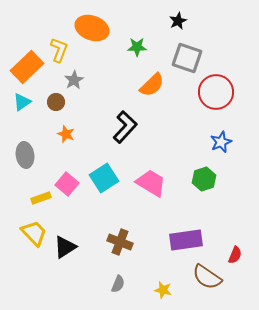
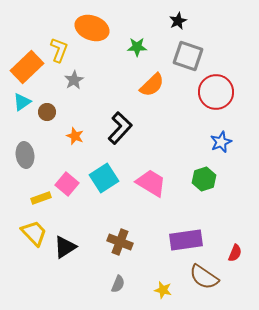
gray square: moved 1 px right, 2 px up
brown circle: moved 9 px left, 10 px down
black L-shape: moved 5 px left, 1 px down
orange star: moved 9 px right, 2 px down
red semicircle: moved 2 px up
brown semicircle: moved 3 px left
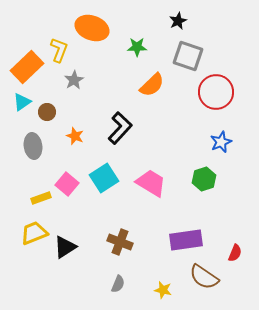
gray ellipse: moved 8 px right, 9 px up
yellow trapezoid: rotated 68 degrees counterclockwise
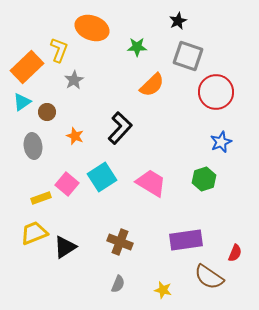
cyan square: moved 2 px left, 1 px up
brown semicircle: moved 5 px right
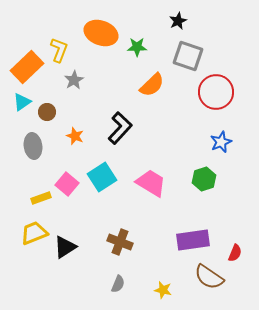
orange ellipse: moved 9 px right, 5 px down
purple rectangle: moved 7 px right
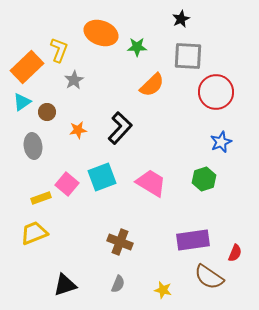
black star: moved 3 px right, 2 px up
gray square: rotated 16 degrees counterclockwise
orange star: moved 3 px right, 6 px up; rotated 30 degrees counterclockwise
cyan square: rotated 12 degrees clockwise
black triangle: moved 38 px down; rotated 15 degrees clockwise
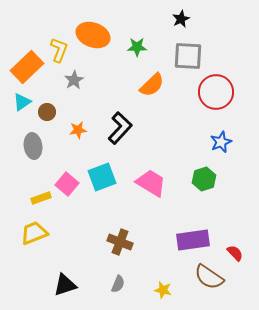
orange ellipse: moved 8 px left, 2 px down
red semicircle: rotated 66 degrees counterclockwise
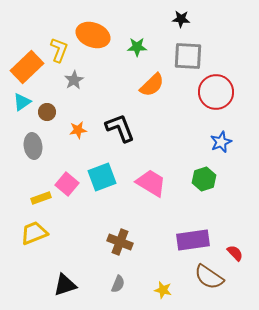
black star: rotated 30 degrees clockwise
black L-shape: rotated 64 degrees counterclockwise
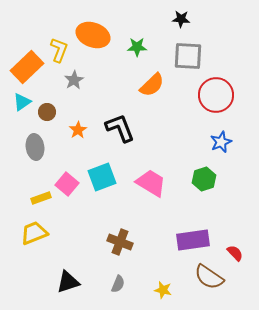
red circle: moved 3 px down
orange star: rotated 24 degrees counterclockwise
gray ellipse: moved 2 px right, 1 px down
black triangle: moved 3 px right, 3 px up
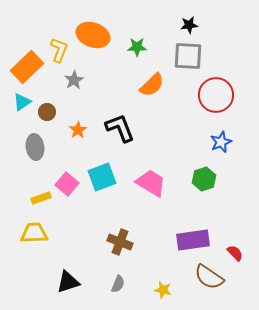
black star: moved 8 px right, 6 px down; rotated 12 degrees counterclockwise
yellow trapezoid: rotated 20 degrees clockwise
